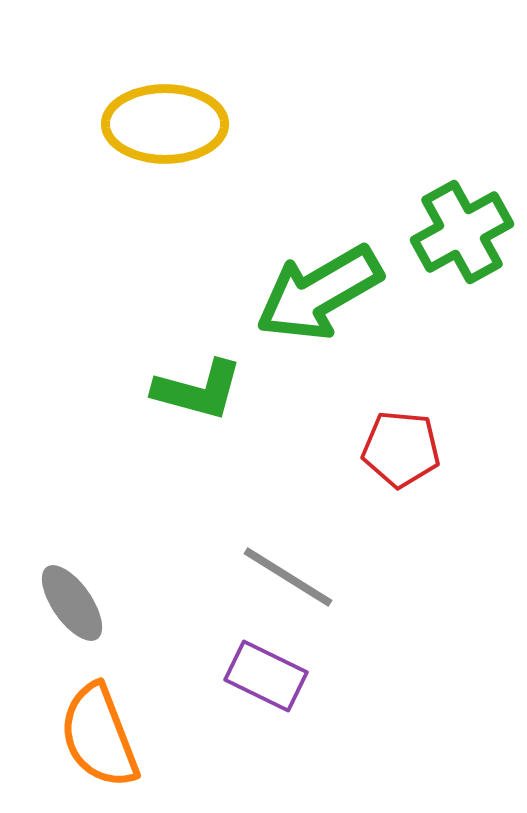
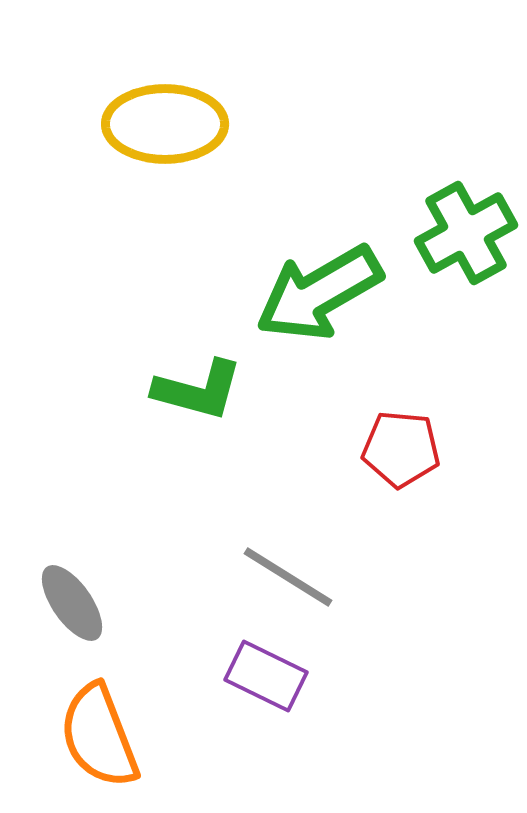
green cross: moved 4 px right, 1 px down
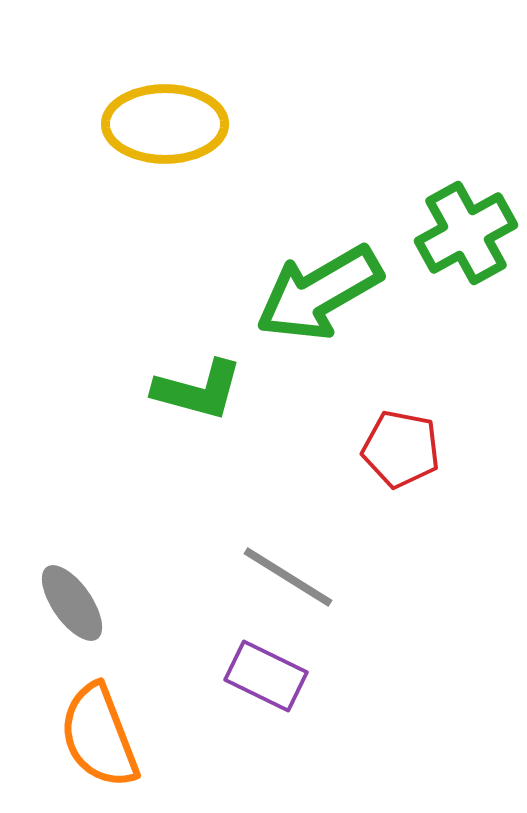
red pentagon: rotated 6 degrees clockwise
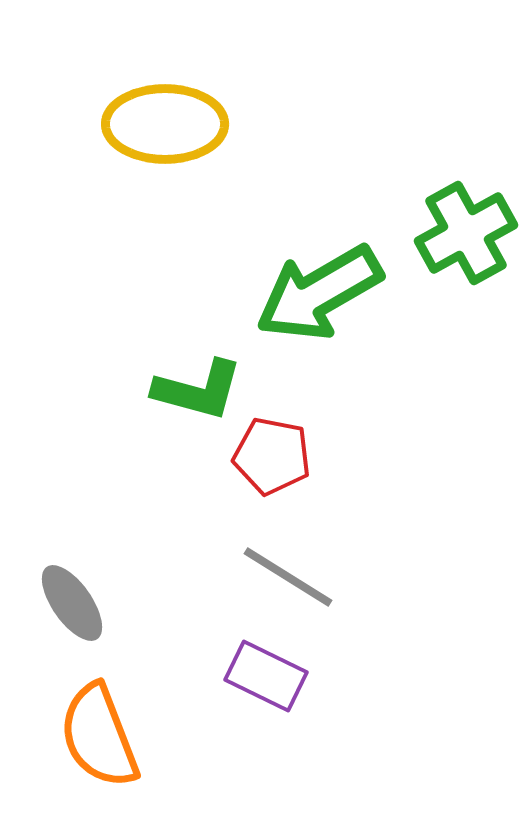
red pentagon: moved 129 px left, 7 px down
